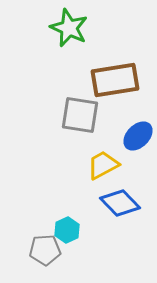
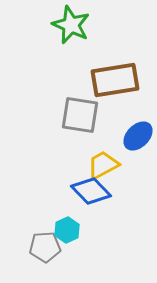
green star: moved 2 px right, 3 px up
blue diamond: moved 29 px left, 12 px up
gray pentagon: moved 3 px up
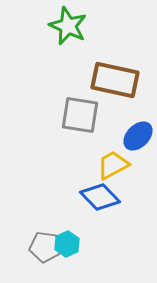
green star: moved 3 px left, 1 px down
brown rectangle: rotated 21 degrees clockwise
yellow trapezoid: moved 10 px right
blue diamond: moved 9 px right, 6 px down
cyan hexagon: moved 14 px down
gray pentagon: rotated 12 degrees clockwise
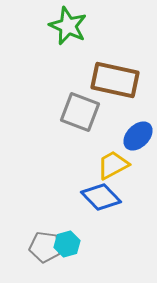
gray square: moved 3 px up; rotated 12 degrees clockwise
blue diamond: moved 1 px right
cyan hexagon: rotated 10 degrees clockwise
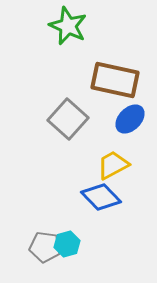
gray square: moved 12 px left, 7 px down; rotated 21 degrees clockwise
blue ellipse: moved 8 px left, 17 px up
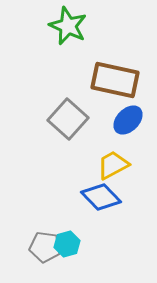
blue ellipse: moved 2 px left, 1 px down
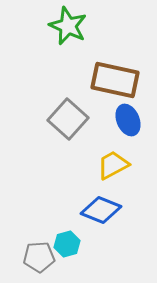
blue ellipse: rotated 68 degrees counterclockwise
blue diamond: moved 13 px down; rotated 24 degrees counterclockwise
gray pentagon: moved 6 px left, 10 px down; rotated 12 degrees counterclockwise
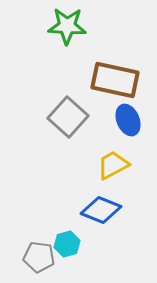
green star: moved 1 px left; rotated 21 degrees counterclockwise
gray square: moved 2 px up
gray pentagon: rotated 12 degrees clockwise
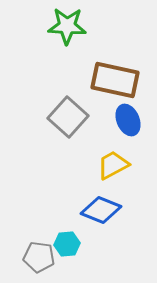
cyan hexagon: rotated 10 degrees clockwise
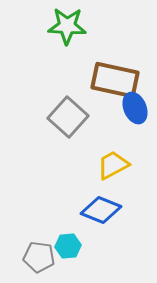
blue ellipse: moved 7 px right, 12 px up
cyan hexagon: moved 1 px right, 2 px down
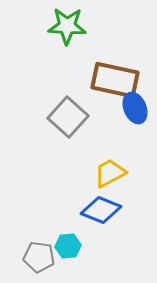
yellow trapezoid: moved 3 px left, 8 px down
